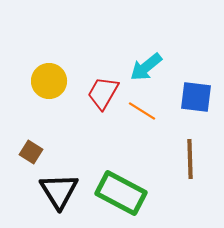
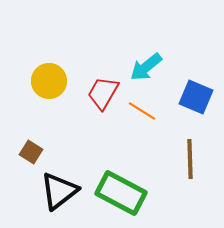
blue square: rotated 16 degrees clockwise
black triangle: rotated 24 degrees clockwise
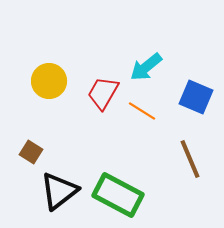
brown line: rotated 21 degrees counterclockwise
green rectangle: moved 3 px left, 2 px down
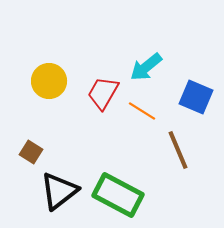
brown line: moved 12 px left, 9 px up
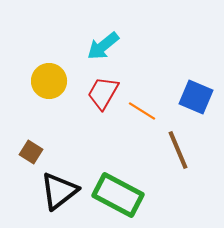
cyan arrow: moved 43 px left, 21 px up
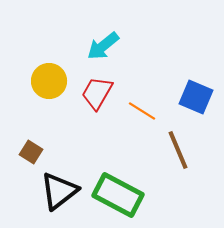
red trapezoid: moved 6 px left
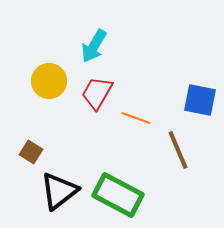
cyan arrow: moved 9 px left; rotated 20 degrees counterclockwise
blue square: moved 4 px right, 3 px down; rotated 12 degrees counterclockwise
orange line: moved 6 px left, 7 px down; rotated 12 degrees counterclockwise
